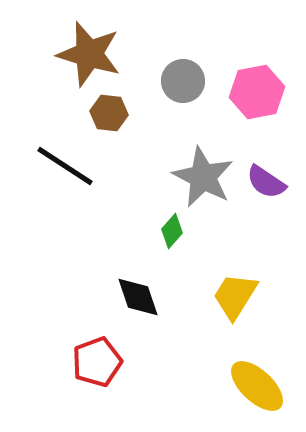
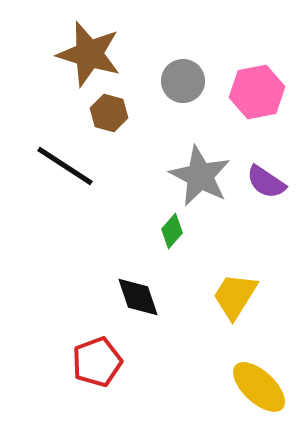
brown hexagon: rotated 9 degrees clockwise
gray star: moved 3 px left, 1 px up
yellow ellipse: moved 2 px right, 1 px down
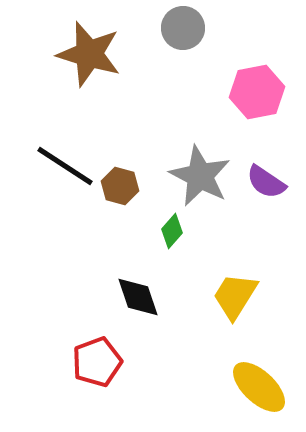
gray circle: moved 53 px up
brown hexagon: moved 11 px right, 73 px down
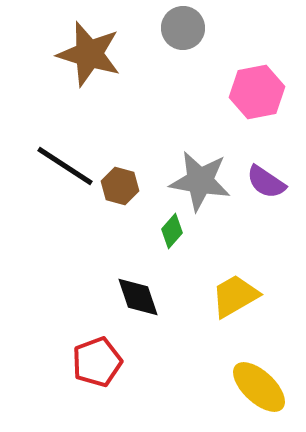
gray star: moved 5 px down; rotated 18 degrees counterclockwise
yellow trapezoid: rotated 28 degrees clockwise
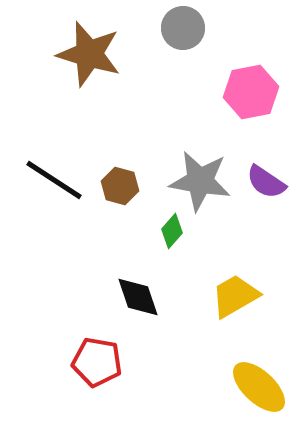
pink hexagon: moved 6 px left
black line: moved 11 px left, 14 px down
red pentagon: rotated 30 degrees clockwise
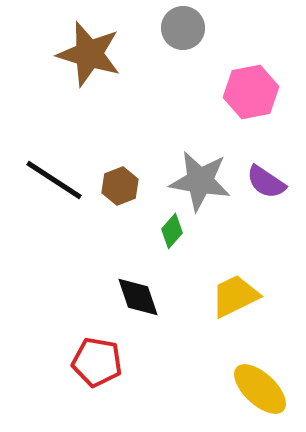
brown hexagon: rotated 24 degrees clockwise
yellow trapezoid: rotated 4 degrees clockwise
yellow ellipse: moved 1 px right, 2 px down
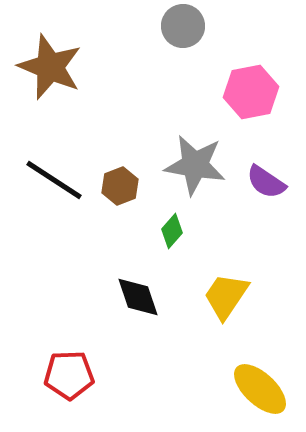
gray circle: moved 2 px up
brown star: moved 39 px left, 13 px down; rotated 6 degrees clockwise
gray star: moved 5 px left, 16 px up
yellow trapezoid: moved 9 px left; rotated 30 degrees counterclockwise
red pentagon: moved 28 px left, 13 px down; rotated 12 degrees counterclockwise
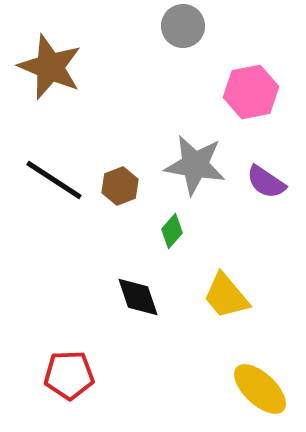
yellow trapezoid: rotated 74 degrees counterclockwise
